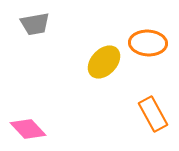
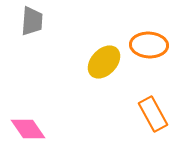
gray trapezoid: moved 3 px left, 3 px up; rotated 76 degrees counterclockwise
orange ellipse: moved 1 px right, 2 px down
pink diamond: rotated 9 degrees clockwise
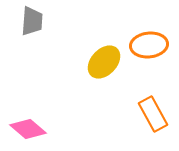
orange ellipse: rotated 9 degrees counterclockwise
pink diamond: rotated 15 degrees counterclockwise
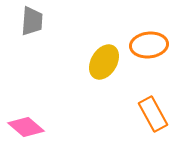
yellow ellipse: rotated 12 degrees counterclockwise
pink diamond: moved 2 px left, 2 px up
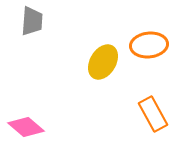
yellow ellipse: moved 1 px left
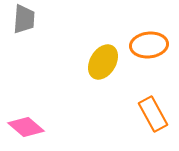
gray trapezoid: moved 8 px left, 2 px up
